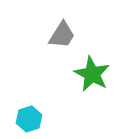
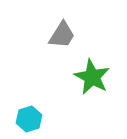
green star: moved 3 px down
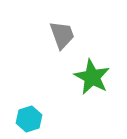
gray trapezoid: rotated 52 degrees counterclockwise
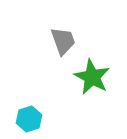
gray trapezoid: moved 1 px right, 6 px down
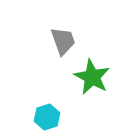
cyan hexagon: moved 18 px right, 2 px up
